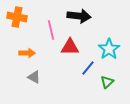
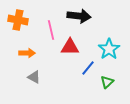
orange cross: moved 1 px right, 3 px down
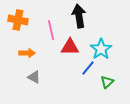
black arrow: rotated 105 degrees counterclockwise
cyan star: moved 8 px left
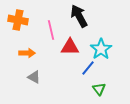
black arrow: rotated 20 degrees counterclockwise
green triangle: moved 8 px left, 7 px down; rotated 24 degrees counterclockwise
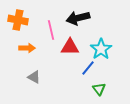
black arrow: moved 1 px left, 2 px down; rotated 75 degrees counterclockwise
orange arrow: moved 5 px up
